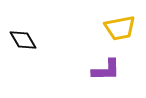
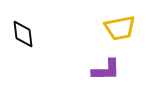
black diamond: moved 6 px up; rotated 24 degrees clockwise
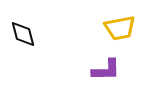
black diamond: rotated 8 degrees counterclockwise
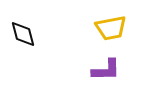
yellow trapezoid: moved 9 px left
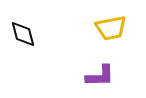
purple L-shape: moved 6 px left, 6 px down
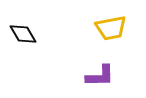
black diamond: rotated 16 degrees counterclockwise
